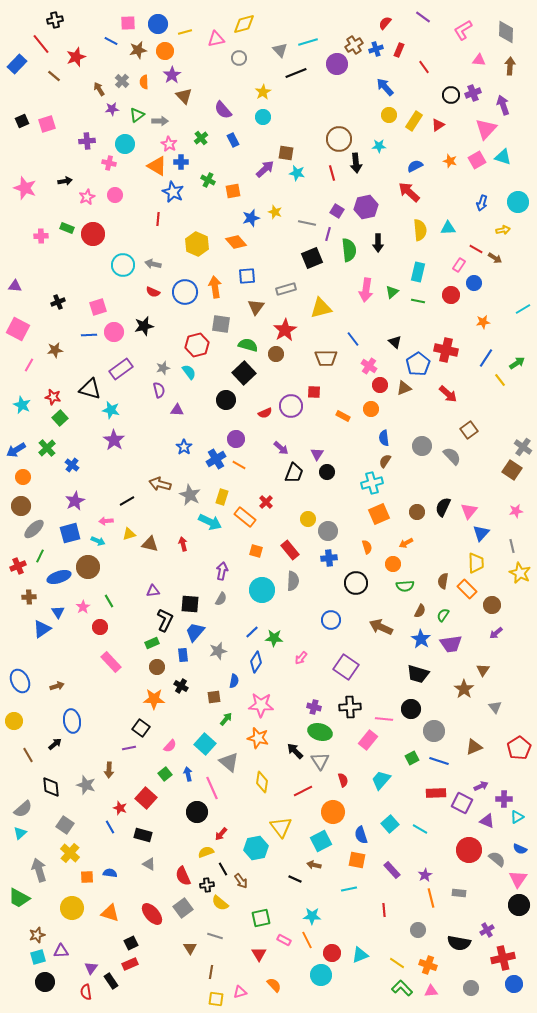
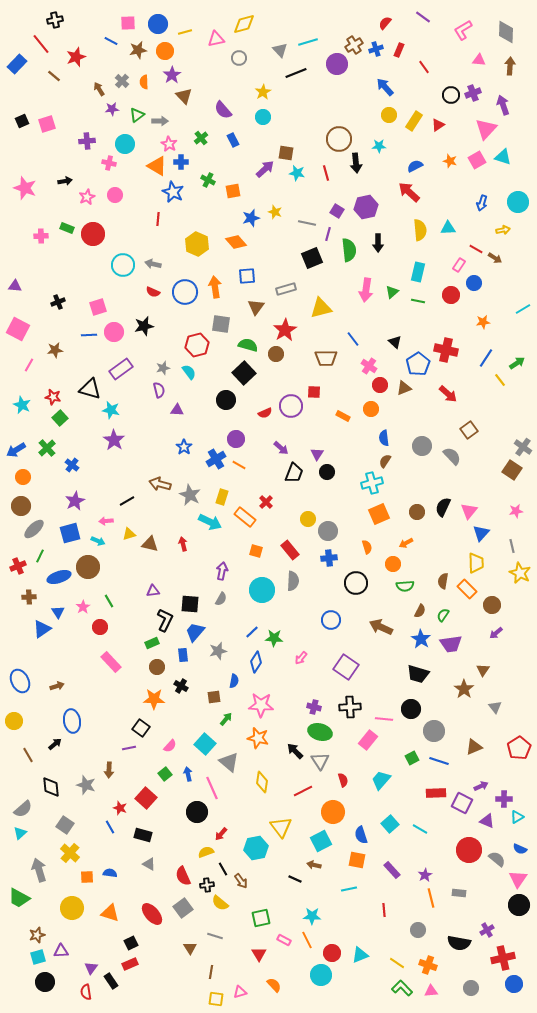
red line at (332, 173): moved 6 px left
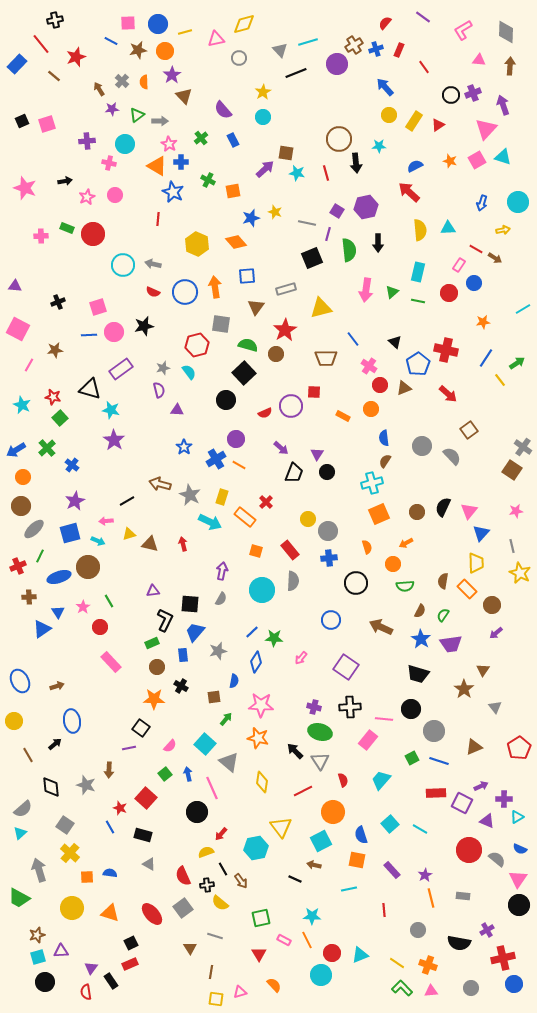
red circle at (451, 295): moved 2 px left, 2 px up
gray rectangle at (459, 893): moved 4 px right, 3 px down
